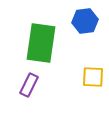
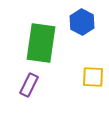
blue hexagon: moved 3 px left, 1 px down; rotated 25 degrees counterclockwise
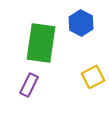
blue hexagon: moved 1 px left, 1 px down
yellow square: rotated 30 degrees counterclockwise
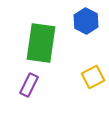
blue hexagon: moved 5 px right, 2 px up
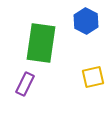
yellow square: rotated 15 degrees clockwise
purple rectangle: moved 4 px left, 1 px up
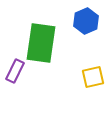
blue hexagon: rotated 10 degrees clockwise
purple rectangle: moved 10 px left, 13 px up
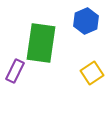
yellow square: moved 1 px left, 4 px up; rotated 20 degrees counterclockwise
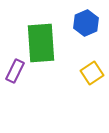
blue hexagon: moved 2 px down
green rectangle: rotated 12 degrees counterclockwise
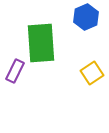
blue hexagon: moved 6 px up
